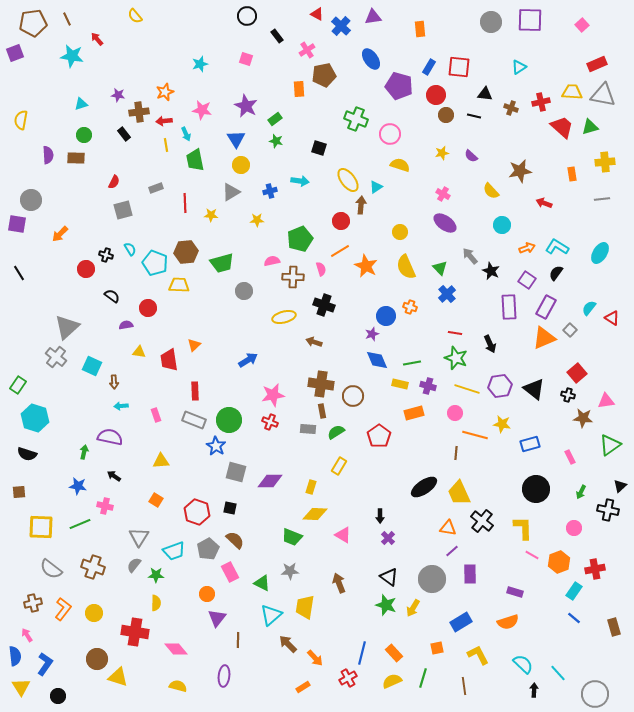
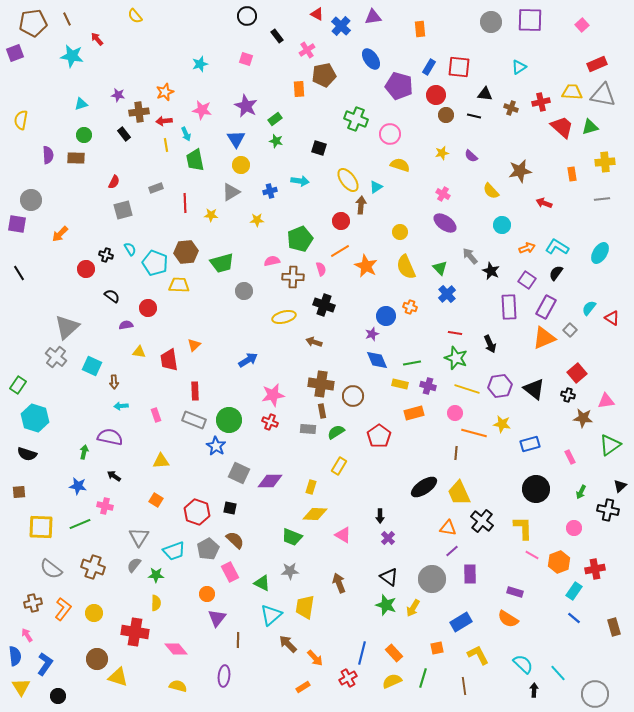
orange line at (475, 435): moved 1 px left, 2 px up
gray square at (236, 472): moved 3 px right, 1 px down; rotated 10 degrees clockwise
orange semicircle at (508, 622): moved 3 px up; rotated 50 degrees clockwise
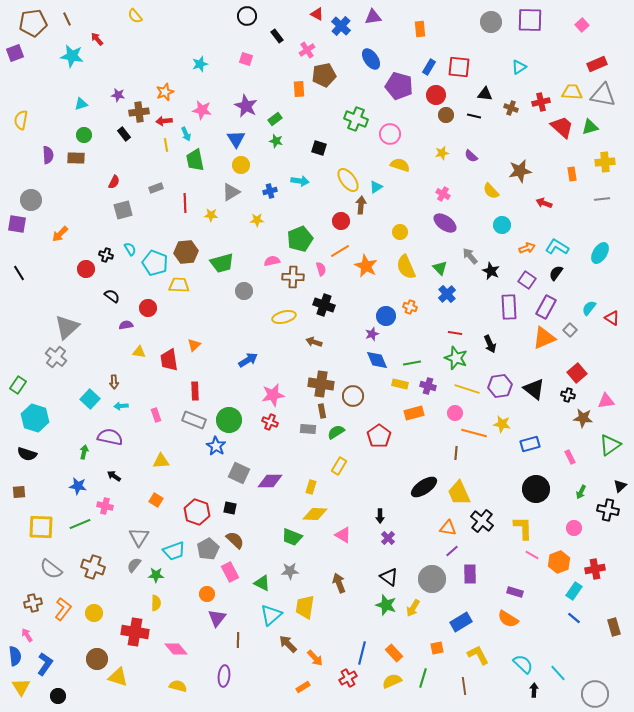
cyan square at (92, 366): moved 2 px left, 33 px down; rotated 18 degrees clockwise
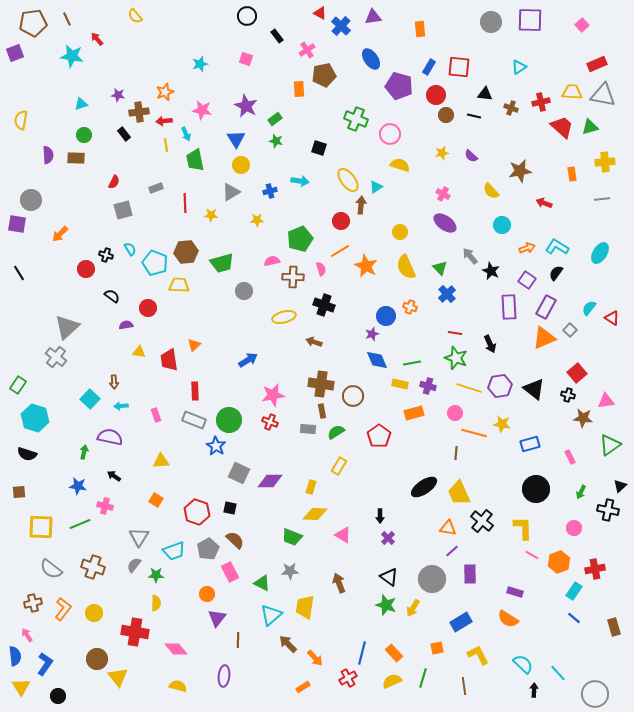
red triangle at (317, 14): moved 3 px right, 1 px up
yellow line at (467, 389): moved 2 px right, 1 px up
yellow triangle at (118, 677): rotated 35 degrees clockwise
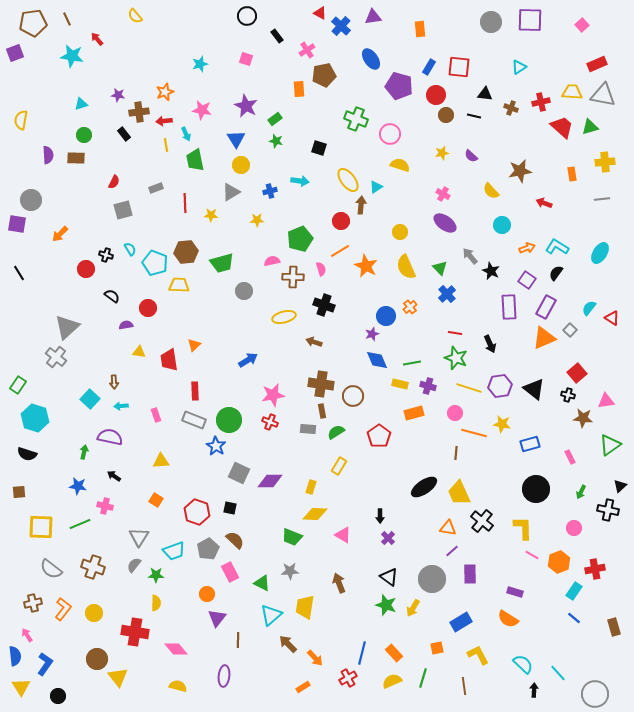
orange cross at (410, 307): rotated 32 degrees clockwise
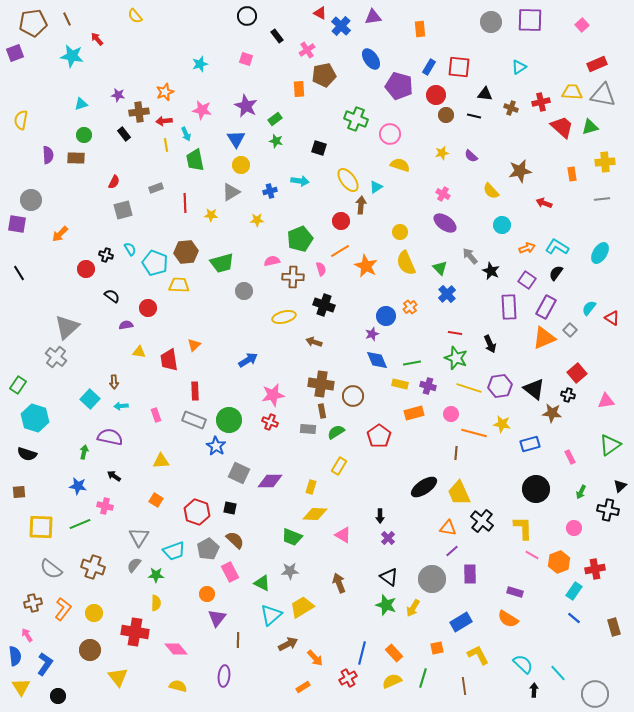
yellow semicircle at (406, 267): moved 4 px up
pink circle at (455, 413): moved 4 px left, 1 px down
brown star at (583, 418): moved 31 px left, 5 px up
yellow trapezoid at (305, 607): moved 3 px left; rotated 50 degrees clockwise
brown arrow at (288, 644): rotated 108 degrees clockwise
brown circle at (97, 659): moved 7 px left, 9 px up
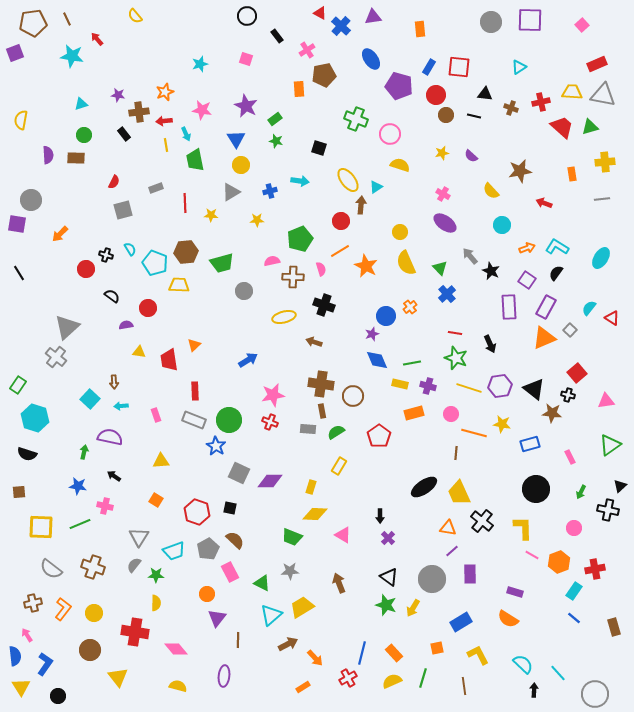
cyan ellipse at (600, 253): moved 1 px right, 5 px down
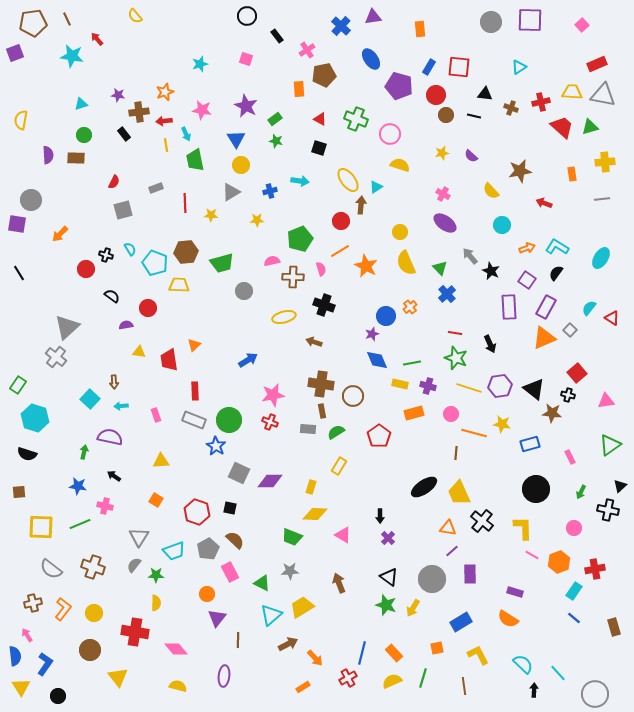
red triangle at (320, 13): moved 106 px down
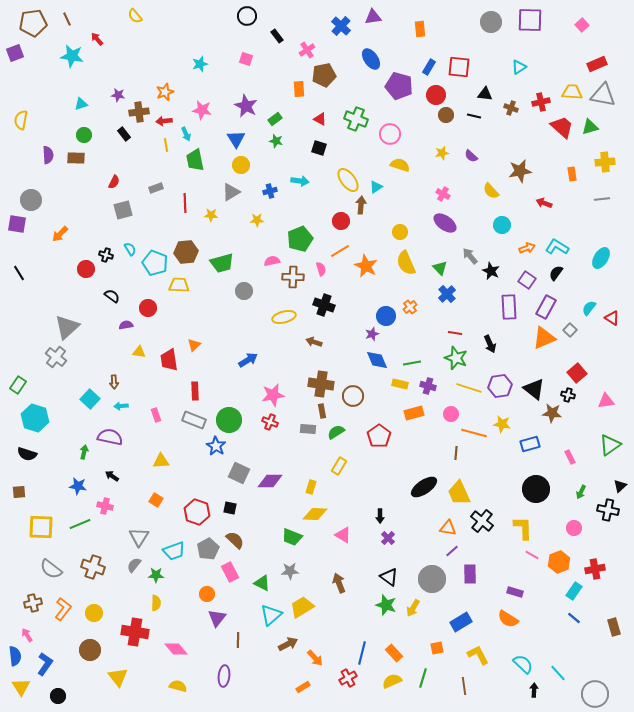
black arrow at (114, 476): moved 2 px left
